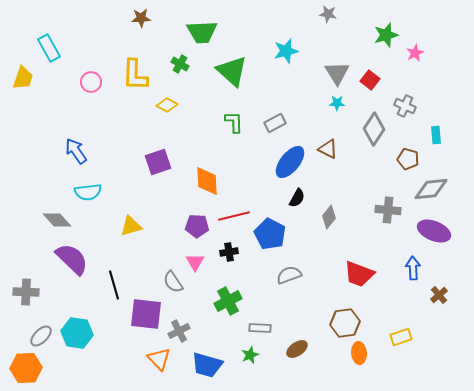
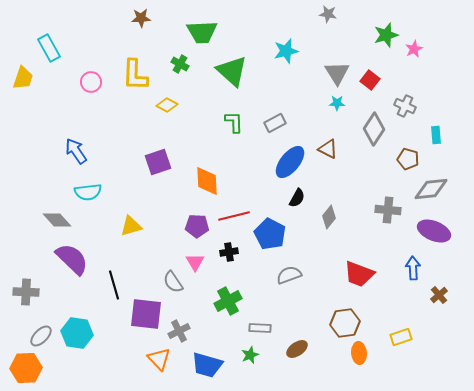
pink star at (415, 53): moved 1 px left, 4 px up
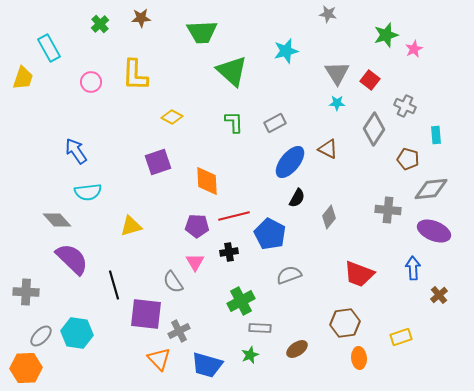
green cross at (180, 64): moved 80 px left, 40 px up; rotated 18 degrees clockwise
yellow diamond at (167, 105): moved 5 px right, 12 px down
green cross at (228, 301): moved 13 px right
orange ellipse at (359, 353): moved 5 px down
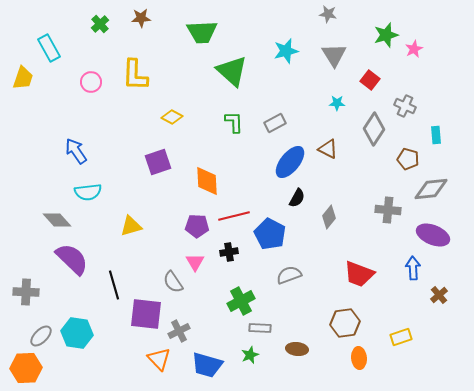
gray triangle at (337, 73): moved 3 px left, 18 px up
purple ellipse at (434, 231): moved 1 px left, 4 px down
brown ellipse at (297, 349): rotated 40 degrees clockwise
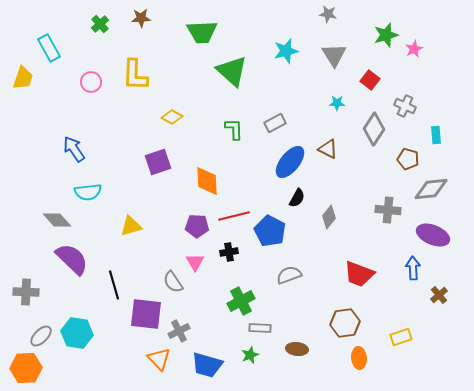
green L-shape at (234, 122): moved 7 px down
blue arrow at (76, 151): moved 2 px left, 2 px up
blue pentagon at (270, 234): moved 3 px up
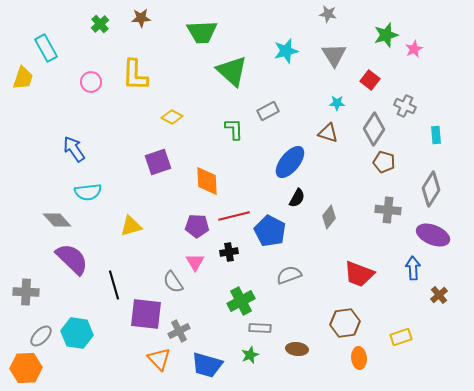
cyan rectangle at (49, 48): moved 3 px left
gray rectangle at (275, 123): moved 7 px left, 12 px up
brown triangle at (328, 149): moved 16 px up; rotated 10 degrees counterclockwise
brown pentagon at (408, 159): moved 24 px left, 3 px down
gray diamond at (431, 189): rotated 52 degrees counterclockwise
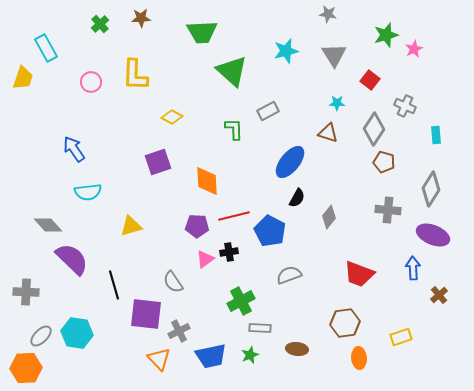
gray diamond at (57, 220): moved 9 px left, 5 px down
pink triangle at (195, 262): moved 10 px right, 3 px up; rotated 24 degrees clockwise
blue trapezoid at (207, 365): moved 4 px right, 9 px up; rotated 28 degrees counterclockwise
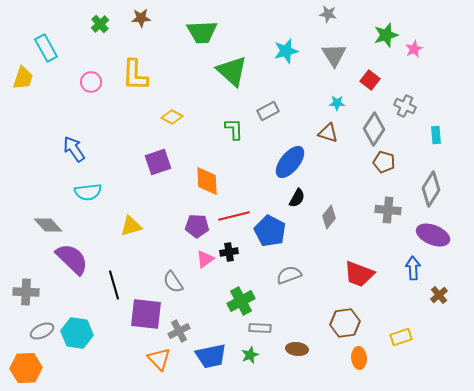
gray ellipse at (41, 336): moved 1 px right, 5 px up; rotated 20 degrees clockwise
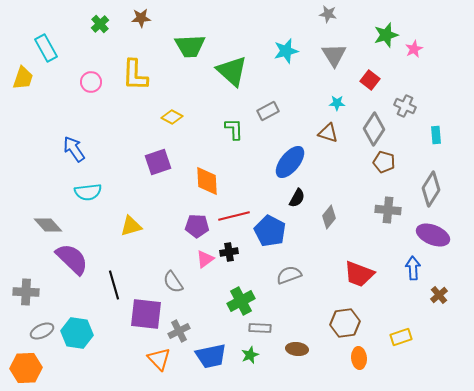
green trapezoid at (202, 32): moved 12 px left, 14 px down
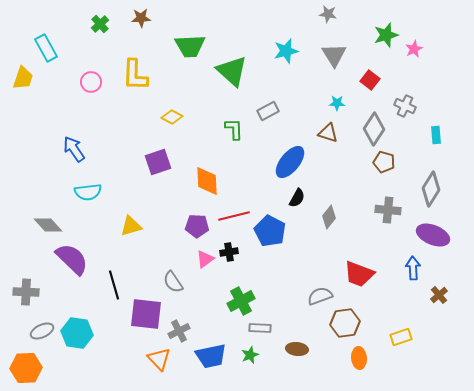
gray semicircle at (289, 275): moved 31 px right, 21 px down
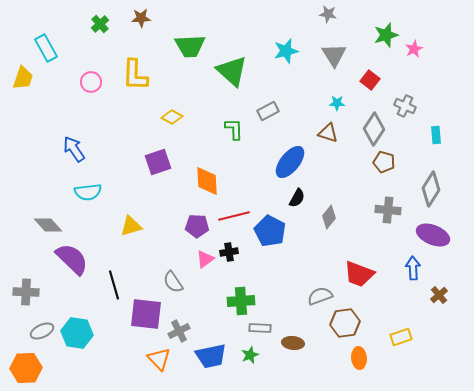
green cross at (241, 301): rotated 24 degrees clockwise
brown ellipse at (297, 349): moved 4 px left, 6 px up
